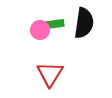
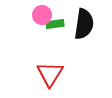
black semicircle: moved 1 px down
pink circle: moved 2 px right, 15 px up
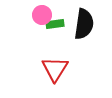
red triangle: moved 5 px right, 5 px up
